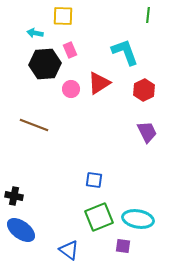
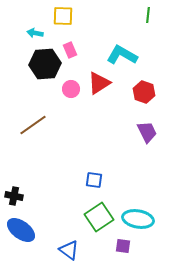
cyan L-shape: moved 3 px left, 3 px down; rotated 40 degrees counterclockwise
red hexagon: moved 2 px down; rotated 15 degrees counterclockwise
brown line: moved 1 px left; rotated 56 degrees counterclockwise
green square: rotated 12 degrees counterclockwise
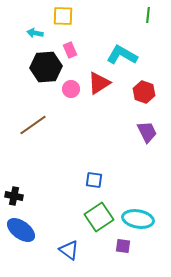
black hexagon: moved 1 px right, 3 px down
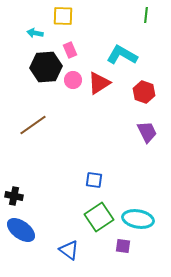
green line: moved 2 px left
pink circle: moved 2 px right, 9 px up
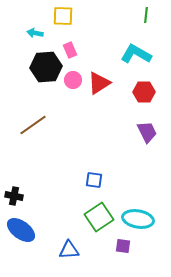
cyan L-shape: moved 14 px right, 1 px up
red hexagon: rotated 20 degrees counterclockwise
blue triangle: rotated 40 degrees counterclockwise
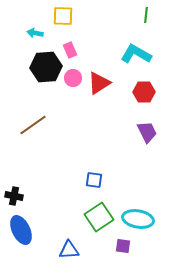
pink circle: moved 2 px up
blue ellipse: rotated 28 degrees clockwise
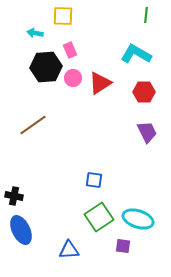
red triangle: moved 1 px right
cyan ellipse: rotated 8 degrees clockwise
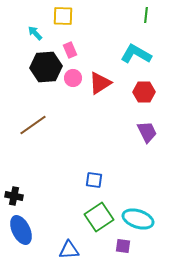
cyan arrow: rotated 35 degrees clockwise
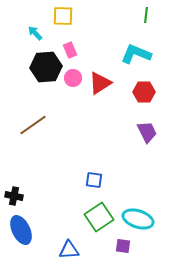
cyan L-shape: rotated 8 degrees counterclockwise
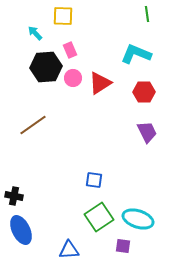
green line: moved 1 px right, 1 px up; rotated 14 degrees counterclockwise
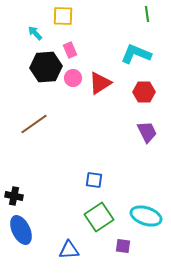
brown line: moved 1 px right, 1 px up
cyan ellipse: moved 8 px right, 3 px up
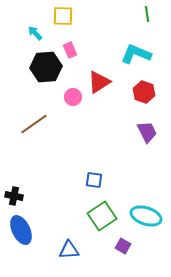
pink circle: moved 19 px down
red triangle: moved 1 px left, 1 px up
red hexagon: rotated 20 degrees clockwise
green square: moved 3 px right, 1 px up
purple square: rotated 21 degrees clockwise
